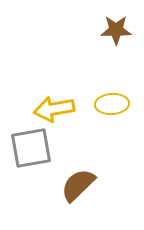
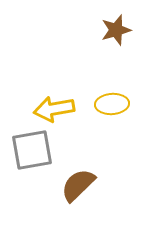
brown star: rotated 16 degrees counterclockwise
gray square: moved 1 px right, 2 px down
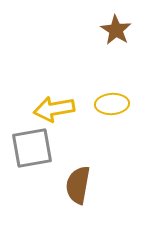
brown star: rotated 24 degrees counterclockwise
gray square: moved 2 px up
brown semicircle: rotated 36 degrees counterclockwise
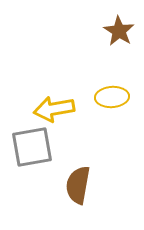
brown star: moved 3 px right, 1 px down
yellow ellipse: moved 7 px up
gray square: moved 1 px up
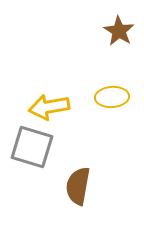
yellow arrow: moved 5 px left, 2 px up
gray square: rotated 27 degrees clockwise
brown semicircle: moved 1 px down
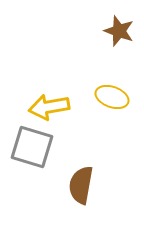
brown star: rotated 12 degrees counterclockwise
yellow ellipse: rotated 24 degrees clockwise
brown semicircle: moved 3 px right, 1 px up
